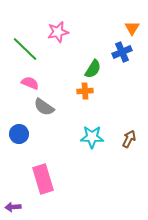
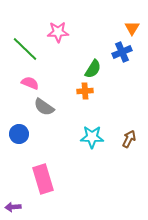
pink star: rotated 10 degrees clockwise
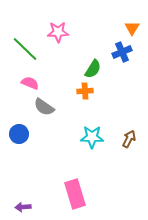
pink rectangle: moved 32 px right, 15 px down
purple arrow: moved 10 px right
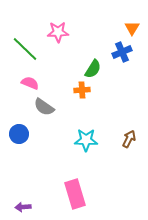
orange cross: moved 3 px left, 1 px up
cyan star: moved 6 px left, 3 px down
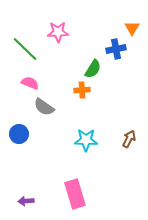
blue cross: moved 6 px left, 3 px up; rotated 12 degrees clockwise
purple arrow: moved 3 px right, 6 px up
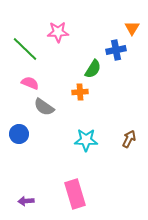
blue cross: moved 1 px down
orange cross: moved 2 px left, 2 px down
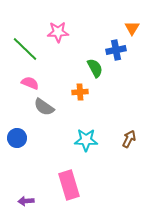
green semicircle: moved 2 px right, 1 px up; rotated 60 degrees counterclockwise
blue circle: moved 2 px left, 4 px down
pink rectangle: moved 6 px left, 9 px up
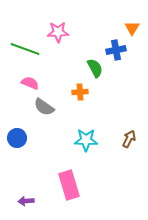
green line: rotated 24 degrees counterclockwise
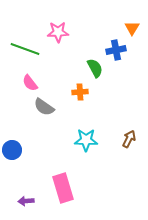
pink semicircle: rotated 150 degrees counterclockwise
blue circle: moved 5 px left, 12 px down
pink rectangle: moved 6 px left, 3 px down
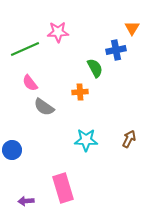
green line: rotated 44 degrees counterclockwise
